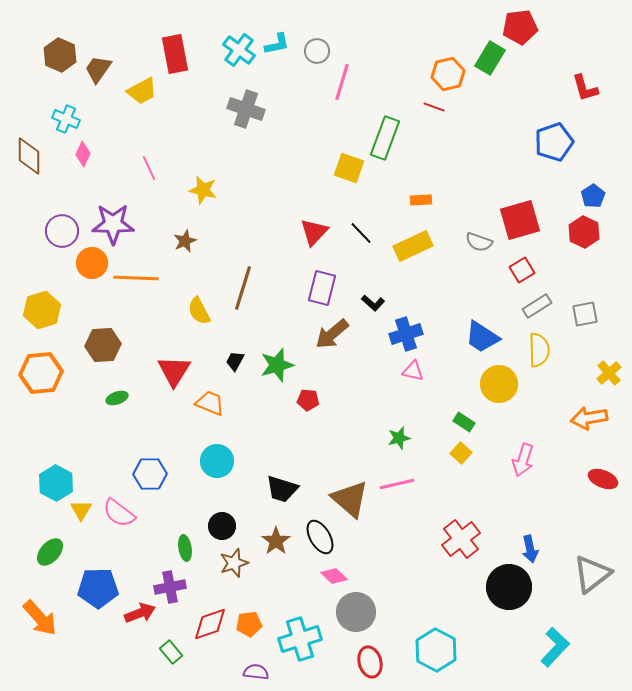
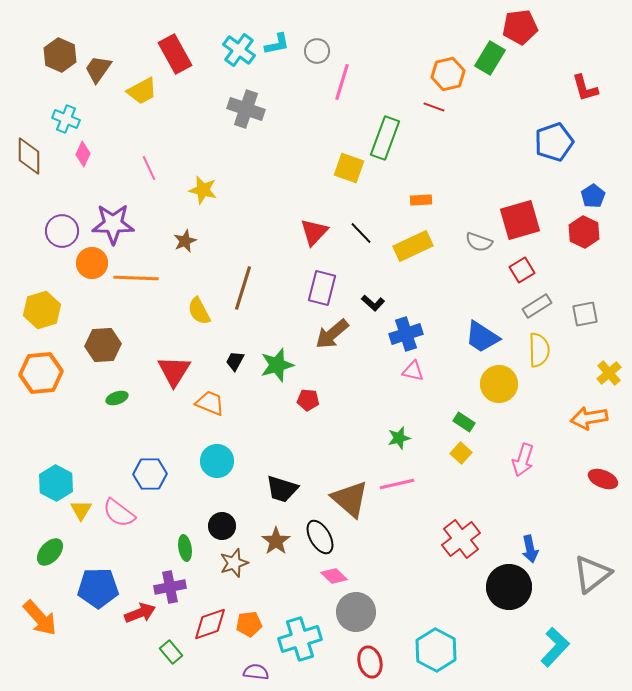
red rectangle at (175, 54): rotated 18 degrees counterclockwise
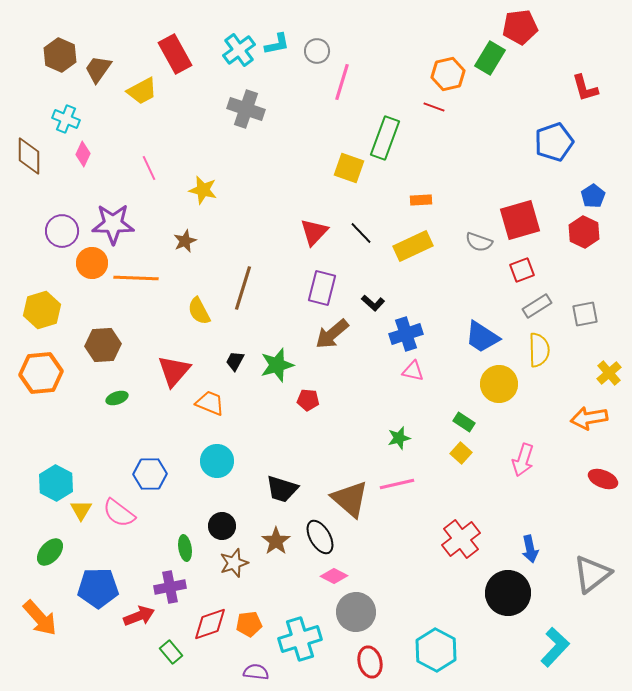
cyan cross at (239, 50): rotated 16 degrees clockwise
red square at (522, 270): rotated 10 degrees clockwise
red triangle at (174, 371): rotated 9 degrees clockwise
pink diamond at (334, 576): rotated 16 degrees counterclockwise
black circle at (509, 587): moved 1 px left, 6 px down
red arrow at (140, 613): moved 1 px left, 3 px down
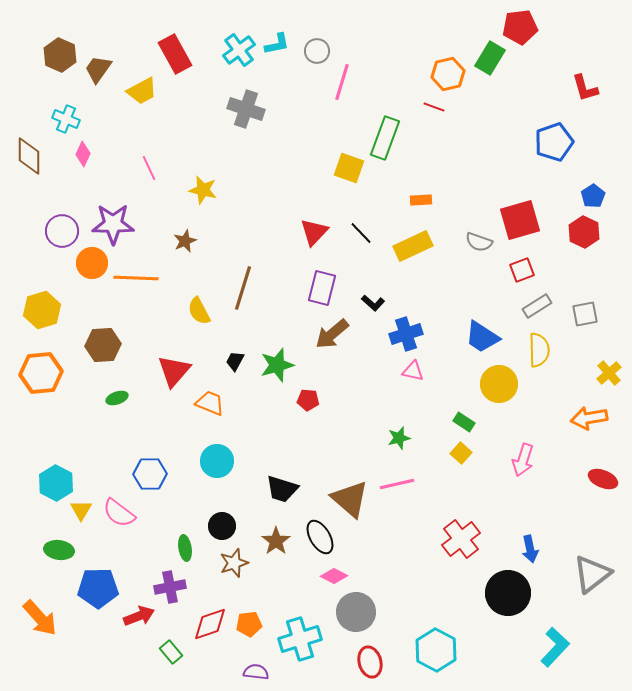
green ellipse at (50, 552): moved 9 px right, 2 px up; rotated 56 degrees clockwise
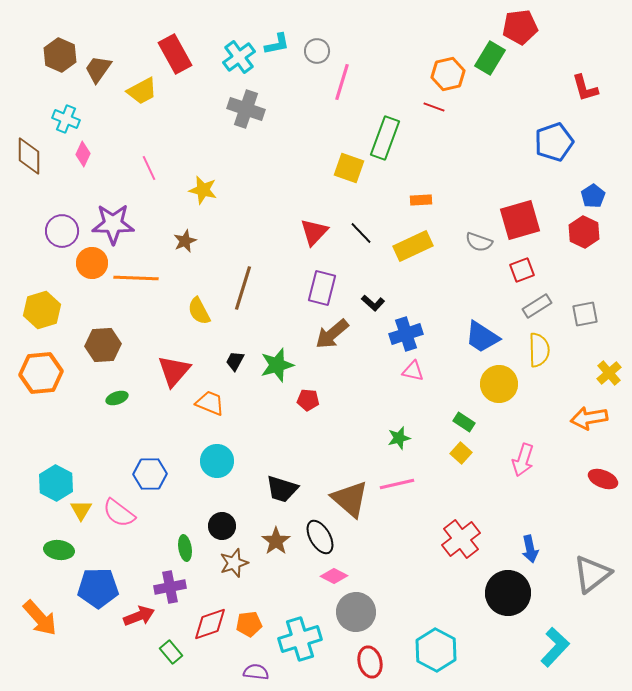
cyan cross at (239, 50): moved 7 px down
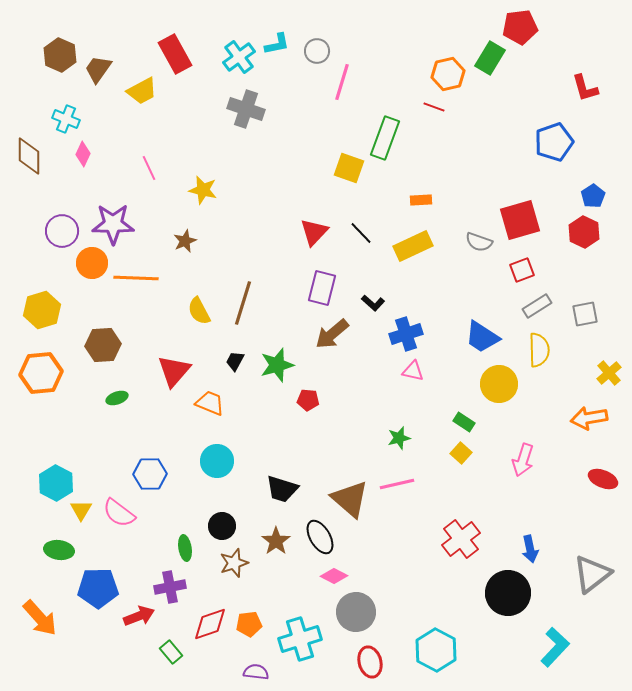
brown line at (243, 288): moved 15 px down
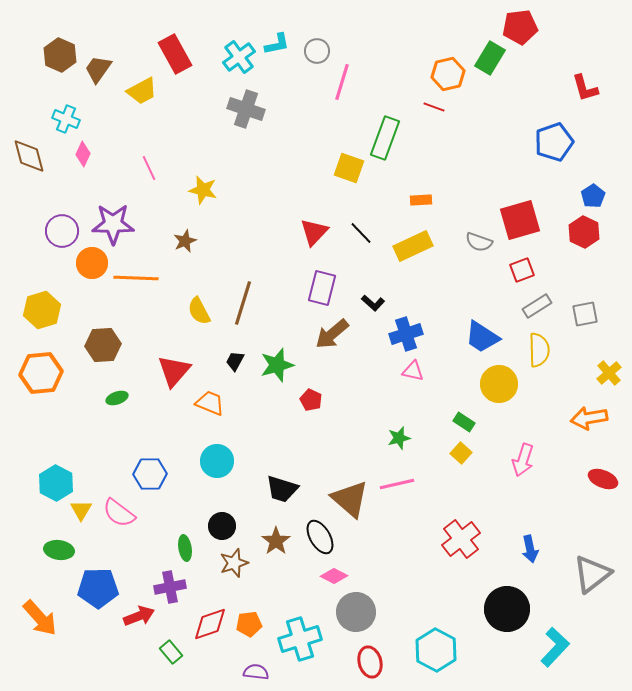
brown diamond at (29, 156): rotated 15 degrees counterclockwise
red pentagon at (308, 400): moved 3 px right; rotated 20 degrees clockwise
black circle at (508, 593): moved 1 px left, 16 px down
